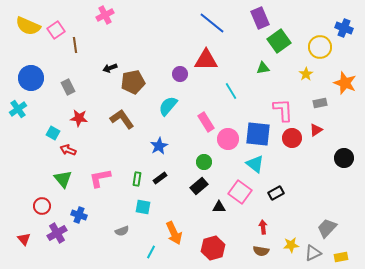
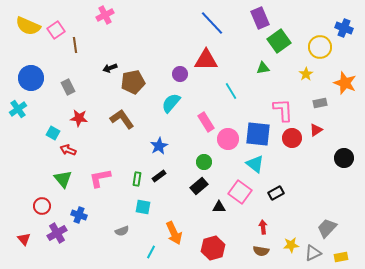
blue line at (212, 23): rotated 8 degrees clockwise
cyan semicircle at (168, 106): moved 3 px right, 3 px up
black rectangle at (160, 178): moved 1 px left, 2 px up
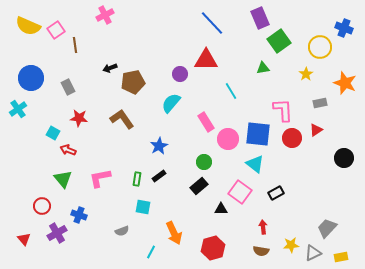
black triangle at (219, 207): moved 2 px right, 2 px down
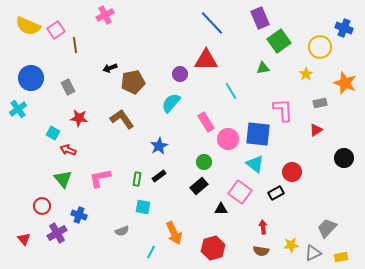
red circle at (292, 138): moved 34 px down
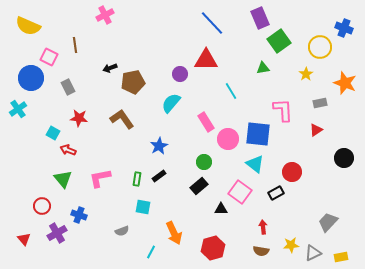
pink square at (56, 30): moved 7 px left, 27 px down; rotated 30 degrees counterclockwise
gray trapezoid at (327, 228): moved 1 px right, 6 px up
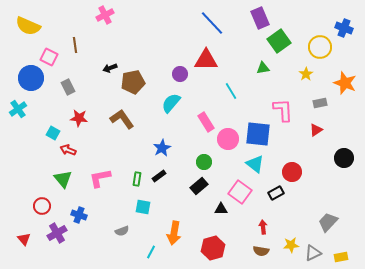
blue star at (159, 146): moved 3 px right, 2 px down
orange arrow at (174, 233): rotated 35 degrees clockwise
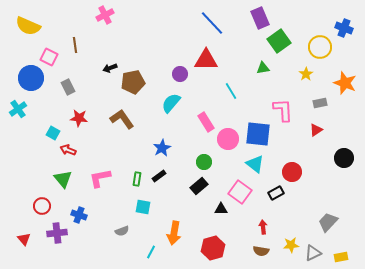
purple cross at (57, 233): rotated 24 degrees clockwise
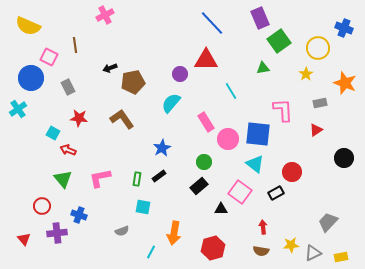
yellow circle at (320, 47): moved 2 px left, 1 px down
